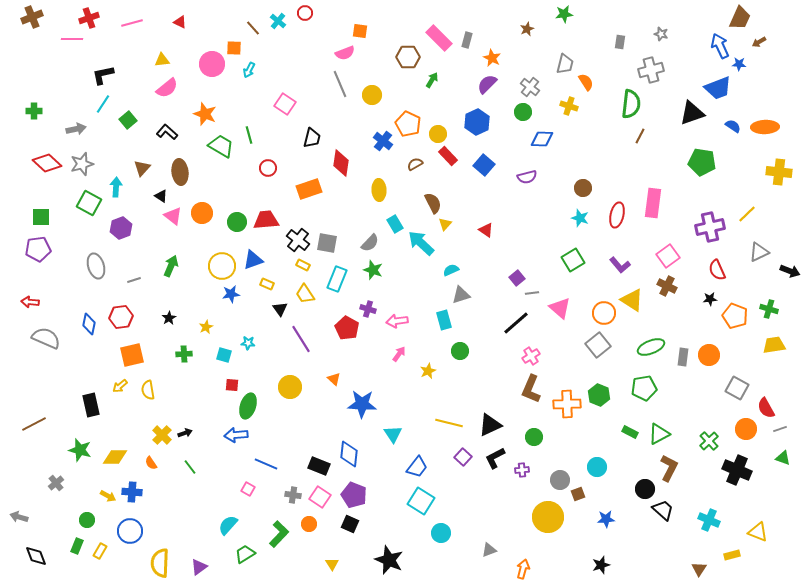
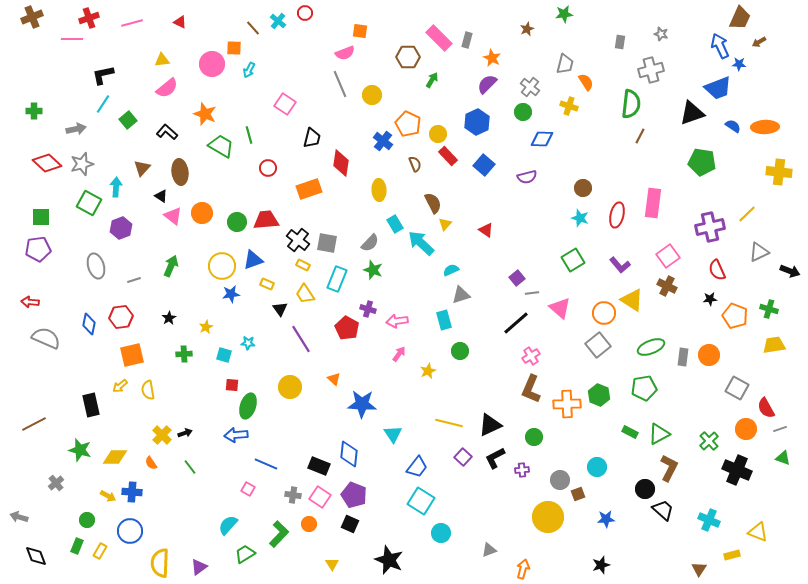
brown semicircle at (415, 164): rotated 98 degrees clockwise
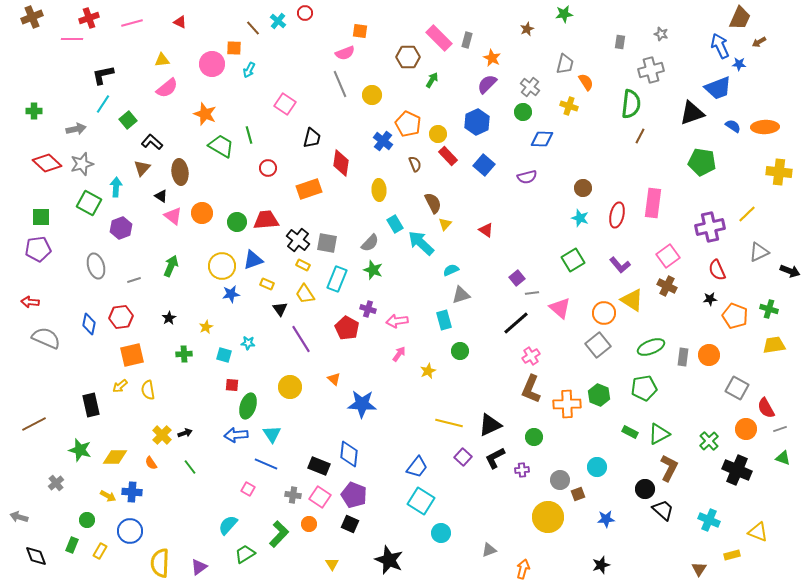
black L-shape at (167, 132): moved 15 px left, 10 px down
cyan triangle at (393, 434): moved 121 px left
green rectangle at (77, 546): moved 5 px left, 1 px up
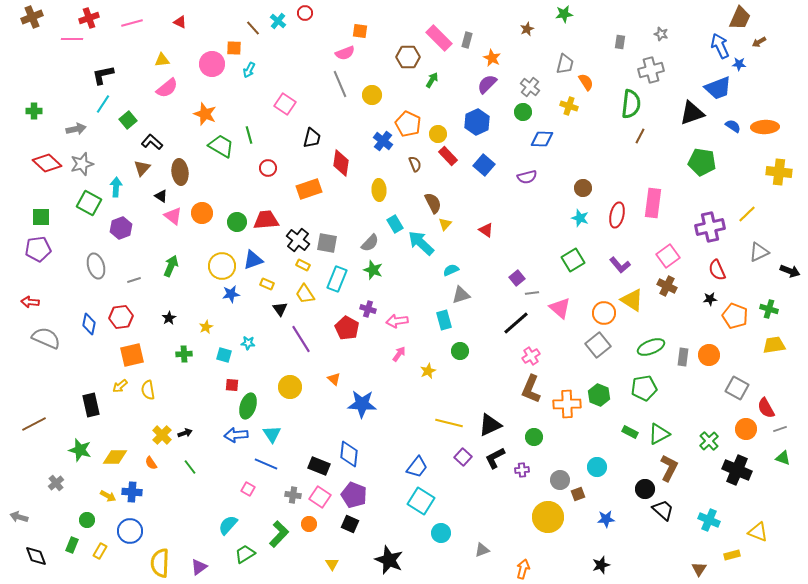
gray triangle at (489, 550): moved 7 px left
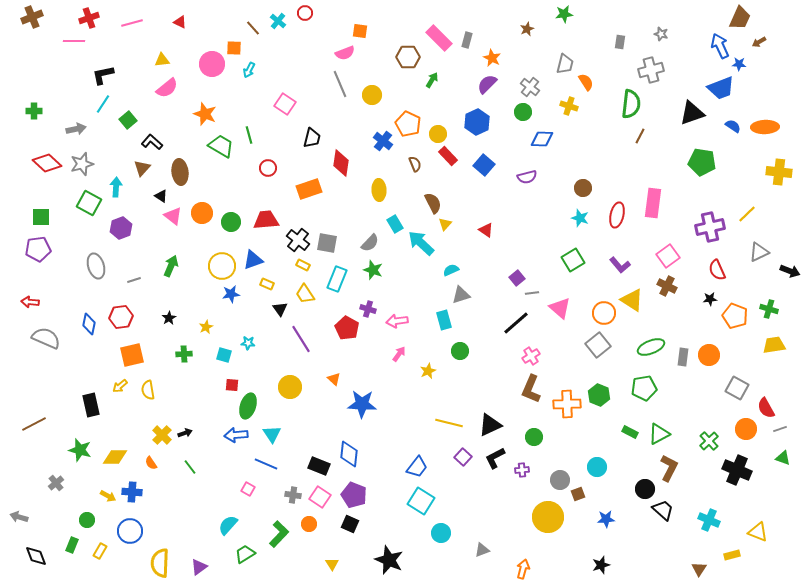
pink line at (72, 39): moved 2 px right, 2 px down
blue trapezoid at (718, 88): moved 3 px right
green circle at (237, 222): moved 6 px left
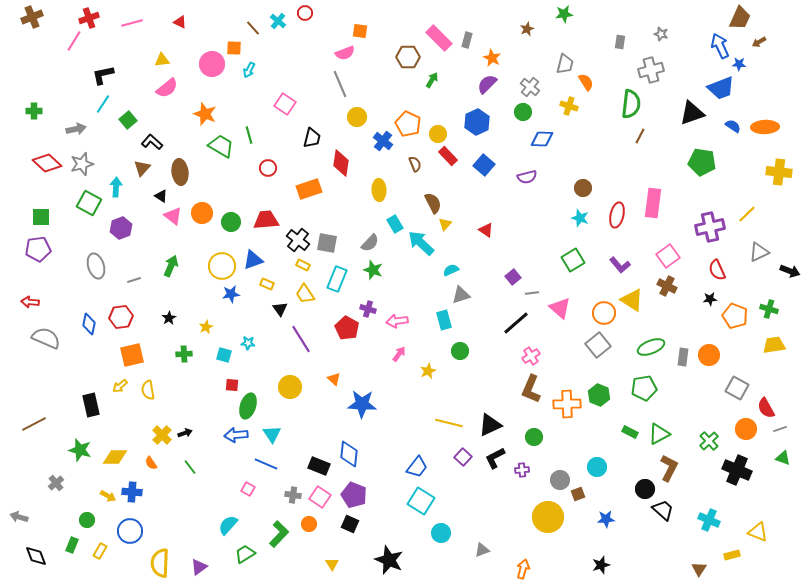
pink line at (74, 41): rotated 60 degrees counterclockwise
yellow circle at (372, 95): moved 15 px left, 22 px down
purple square at (517, 278): moved 4 px left, 1 px up
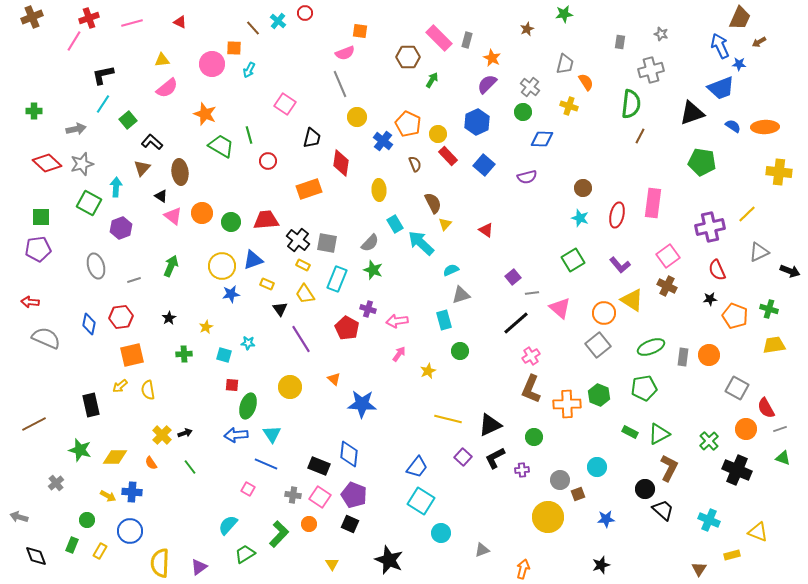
red circle at (268, 168): moved 7 px up
yellow line at (449, 423): moved 1 px left, 4 px up
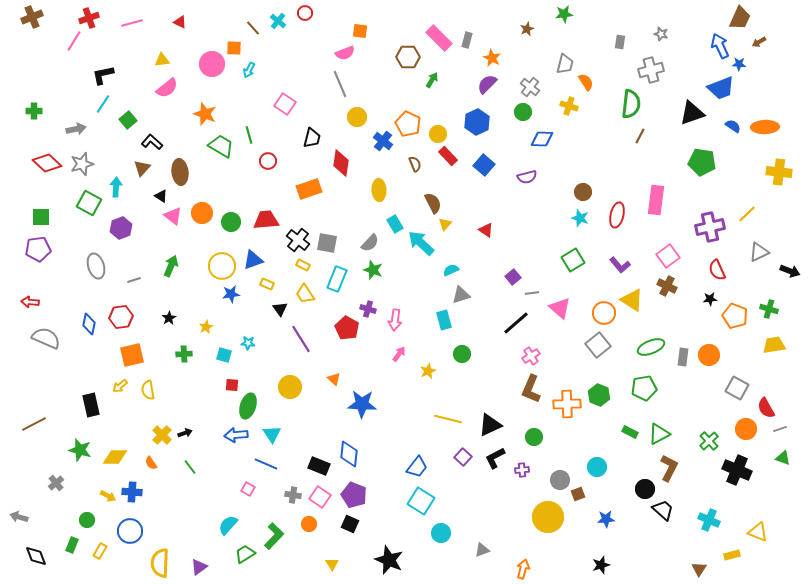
brown circle at (583, 188): moved 4 px down
pink rectangle at (653, 203): moved 3 px right, 3 px up
pink arrow at (397, 321): moved 2 px left, 1 px up; rotated 75 degrees counterclockwise
green circle at (460, 351): moved 2 px right, 3 px down
green L-shape at (279, 534): moved 5 px left, 2 px down
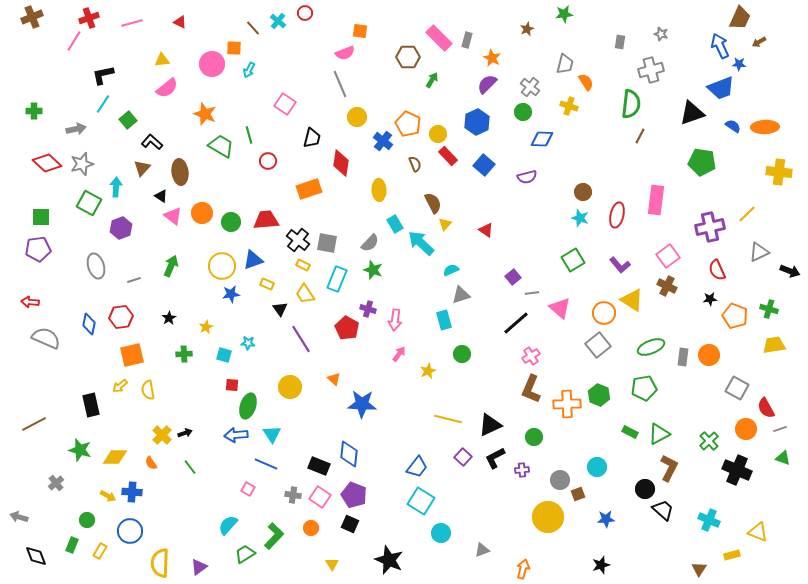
orange circle at (309, 524): moved 2 px right, 4 px down
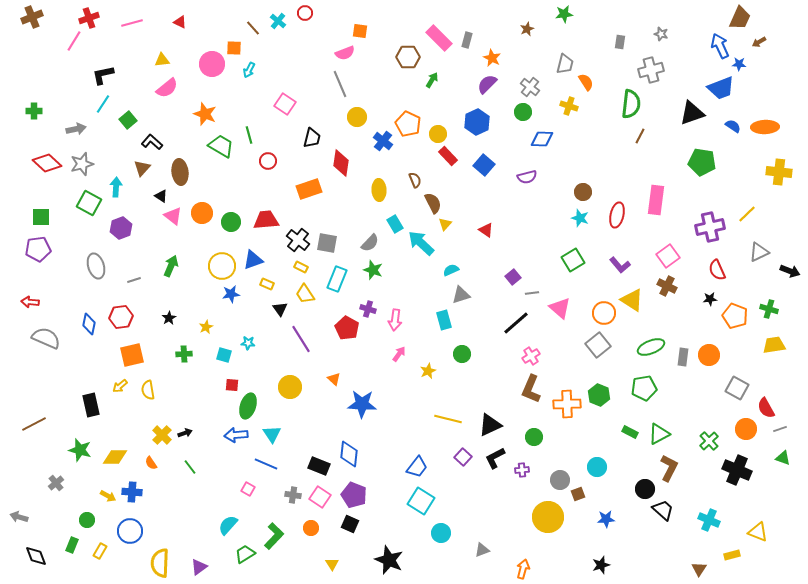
brown semicircle at (415, 164): moved 16 px down
yellow rectangle at (303, 265): moved 2 px left, 2 px down
